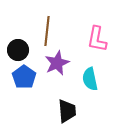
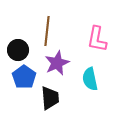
black trapezoid: moved 17 px left, 13 px up
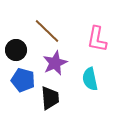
brown line: rotated 52 degrees counterclockwise
black circle: moved 2 px left
purple star: moved 2 px left
blue pentagon: moved 1 px left, 3 px down; rotated 20 degrees counterclockwise
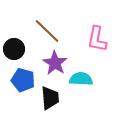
black circle: moved 2 px left, 1 px up
purple star: rotated 15 degrees counterclockwise
cyan semicircle: moved 9 px left; rotated 105 degrees clockwise
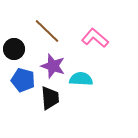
pink L-shape: moved 2 px left, 1 px up; rotated 120 degrees clockwise
purple star: moved 2 px left, 3 px down; rotated 15 degrees counterclockwise
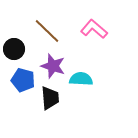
pink L-shape: moved 1 px left, 9 px up
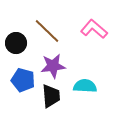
black circle: moved 2 px right, 6 px up
purple star: rotated 25 degrees counterclockwise
cyan semicircle: moved 4 px right, 7 px down
black trapezoid: moved 1 px right, 2 px up
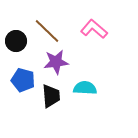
black circle: moved 2 px up
purple star: moved 3 px right, 4 px up
cyan semicircle: moved 2 px down
